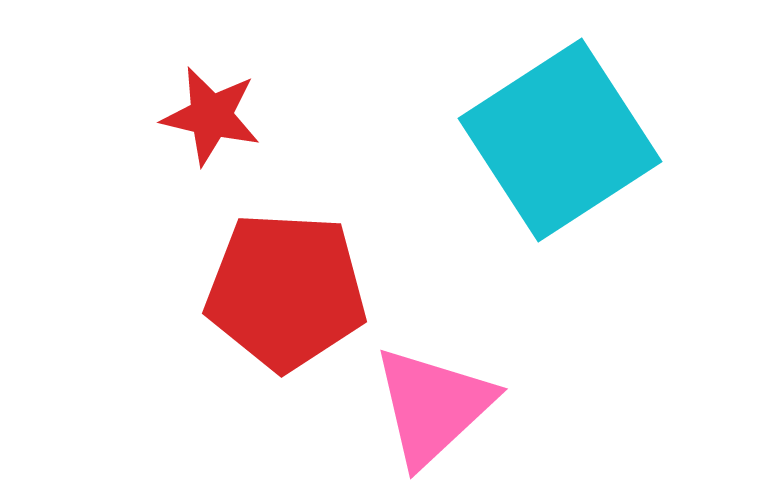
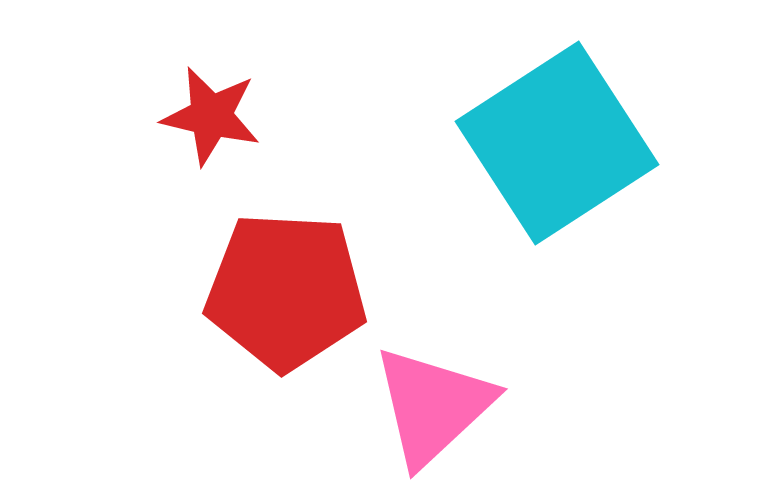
cyan square: moved 3 px left, 3 px down
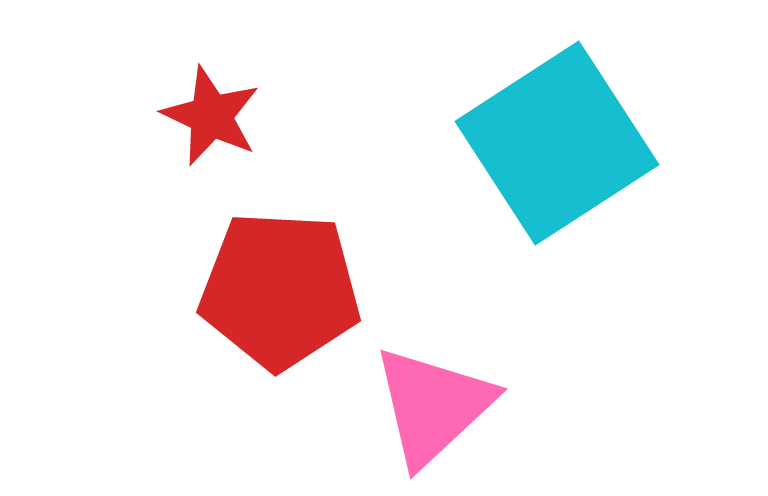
red star: rotated 12 degrees clockwise
red pentagon: moved 6 px left, 1 px up
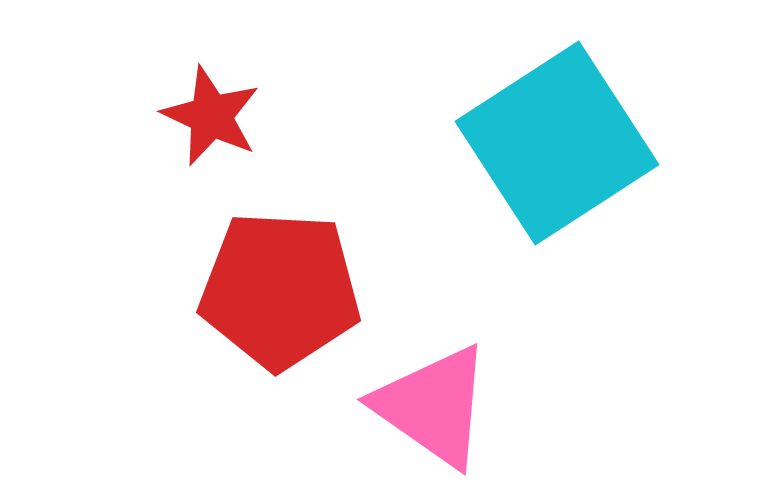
pink triangle: rotated 42 degrees counterclockwise
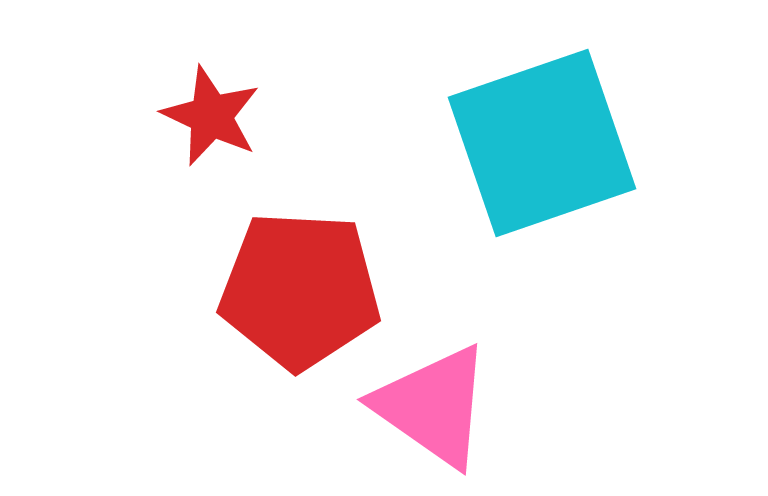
cyan square: moved 15 px left; rotated 14 degrees clockwise
red pentagon: moved 20 px right
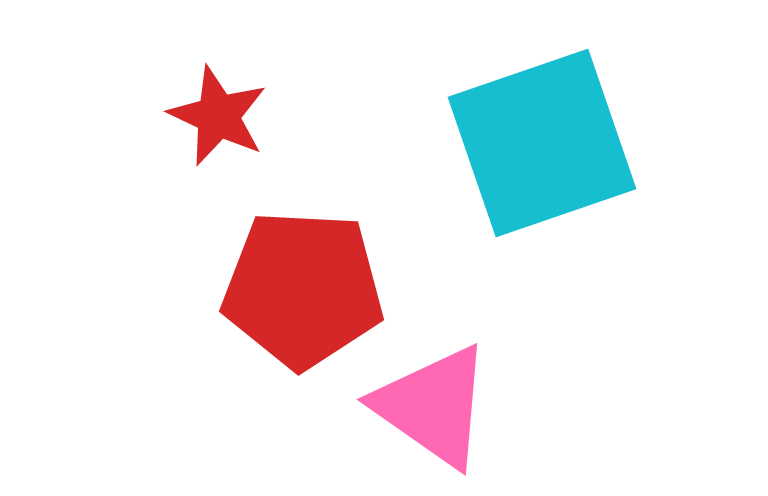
red star: moved 7 px right
red pentagon: moved 3 px right, 1 px up
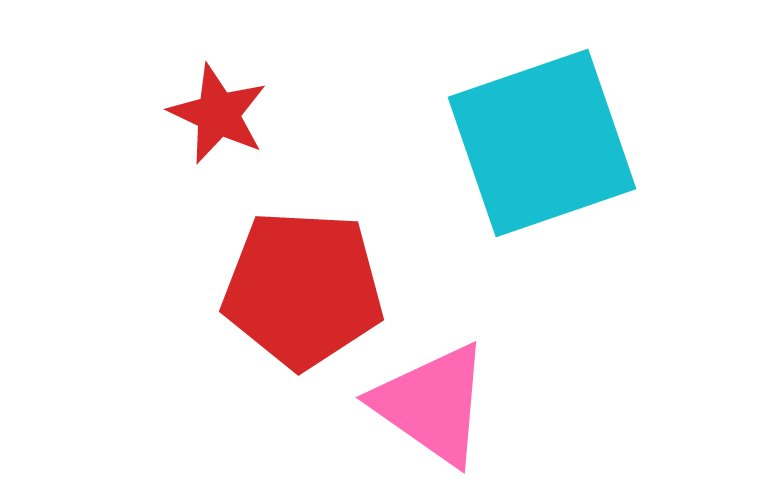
red star: moved 2 px up
pink triangle: moved 1 px left, 2 px up
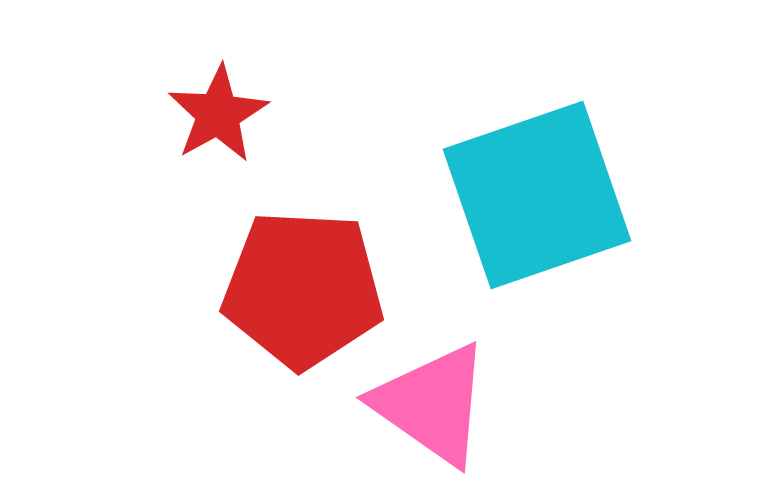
red star: rotated 18 degrees clockwise
cyan square: moved 5 px left, 52 px down
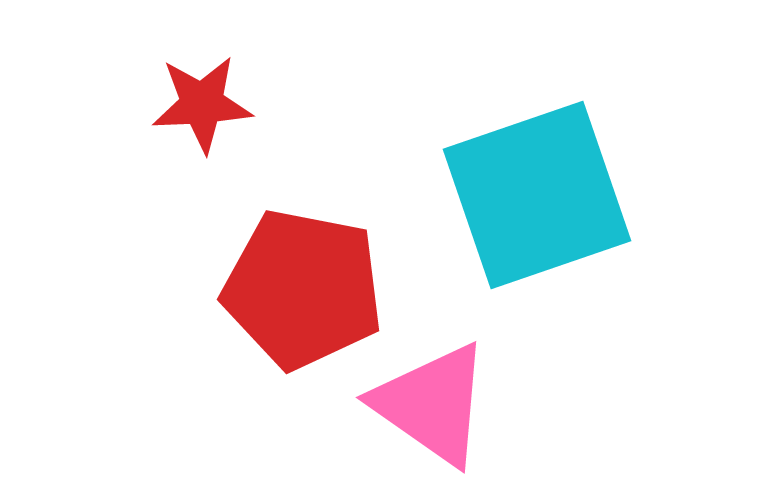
red star: moved 16 px left, 10 px up; rotated 26 degrees clockwise
red pentagon: rotated 8 degrees clockwise
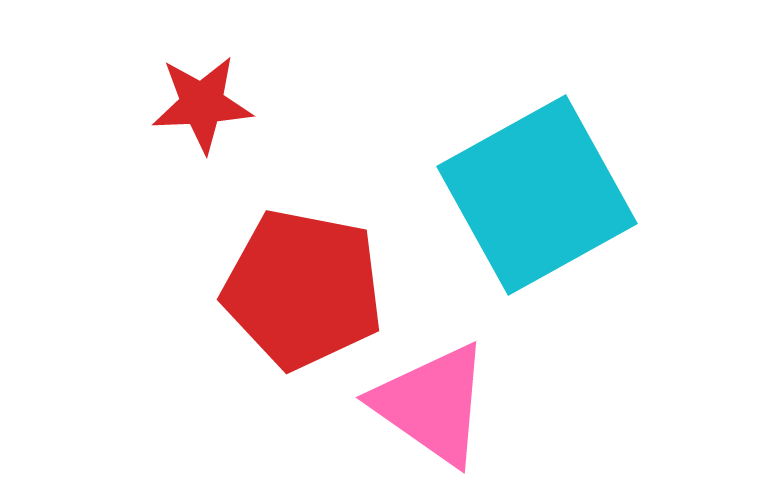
cyan square: rotated 10 degrees counterclockwise
